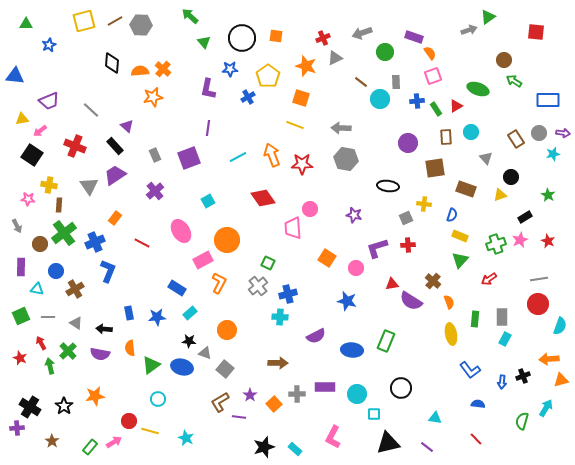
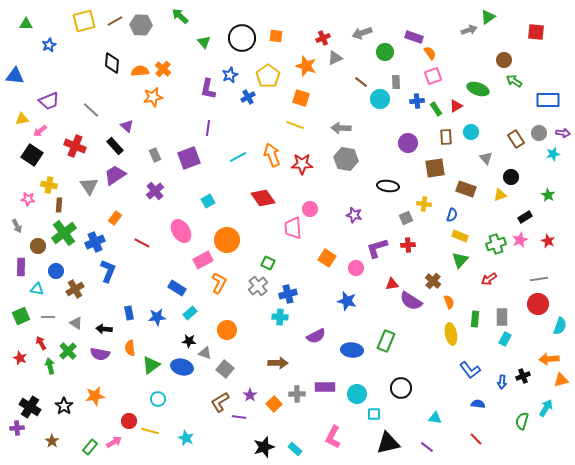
green arrow at (190, 16): moved 10 px left
blue star at (230, 69): moved 6 px down; rotated 21 degrees counterclockwise
brown circle at (40, 244): moved 2 px left, 2 px down
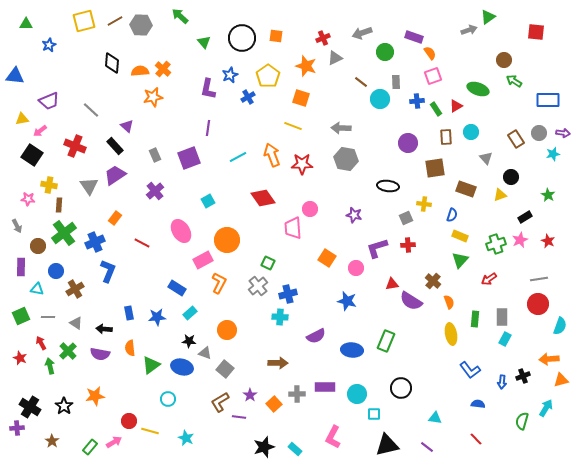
yellow line at (295, 125): moved 2 px left, 1 px down
cyan circle at (158, 399): moved 10 px right
black triangle at (388, 443): moved 1 px left, 2 px down
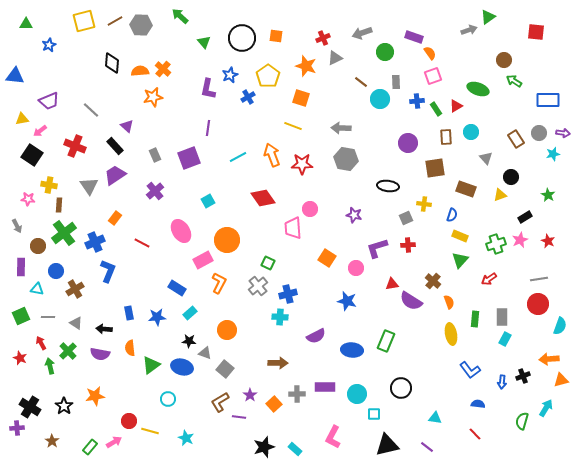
red line at (476, 439): moved 1 px left, 5 px up
